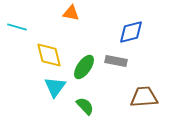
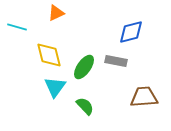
orange triangle: moved 15 px left; rotated 36 degrees counterclockwise
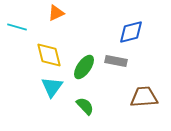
cyan triangle: moved 3 px left
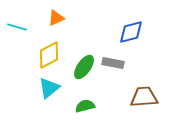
orange triangle: moved 5 px down
yellow diamond: rotated 76 degrees clockwise
gray rectangle: moved 3 px left, 2 px down
cyan triangle: moved 3 px left, 1 px down; rotated 15 degrees clockwise
green semicircle: rotated 60 degrees counterclockwise
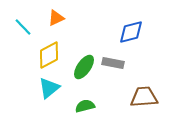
cyan line: moved 6 px right; rotated 30 degrees clockwise
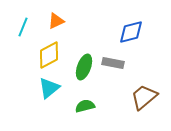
orange triangle: moved 3 px down
cyan line: rotated 66 degrees clockwise
green ellipse: rotated 15 degrees counterclockwise
brown trapezoid: rotated 36 degrees counterclockwise
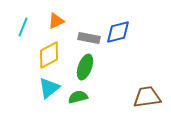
blue diamond: moved 13 px left
gray rectangle: moved 24 px left, 25 px up
green ellipse: moved 1 px right
brown trapezoid: moved 3 px right; rotated 32 degrees clockwise
green semicircle: moved 7 px left, 9 px up
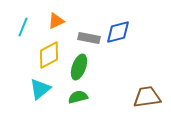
green ellipse: moved 6 px left
cyan triangle: moved 9 px left, 1 px down
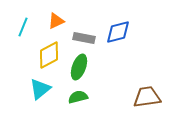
gray rectangle: moved 5 px left
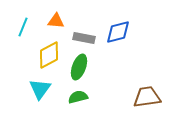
orange triangle: rotated 30 degrees clockwise
cyan triangle: rotated 15 degrees counterclockwise
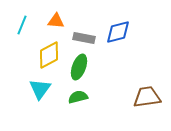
cyan line: moved 1 px left, 2 px up
